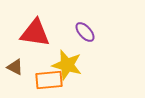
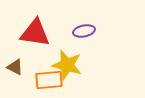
purple ellipse: moved 1 px left, 1 px up; rotated 60 degrees counterclockwise
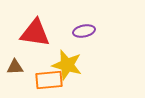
brown triangle: rotated 30 degrees counterclockwise
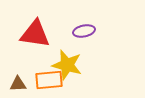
red triangle: moved 1 px down
brown triangle: moved 3 px right, 17 px down
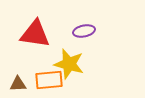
yellow star: moved 2 px right, 1 px up
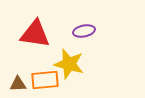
orange rectangle: moved 4 px left
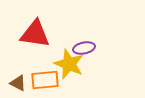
purple ellipse: moved 17 px down
yellow star: rotated 8 degrees clockwise
brown triangle: moved 1 px up; rotated 30 degrees clockwise
